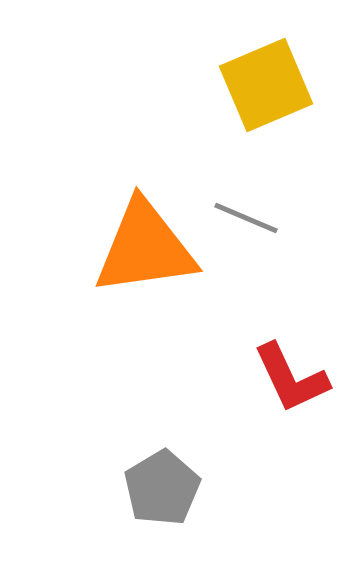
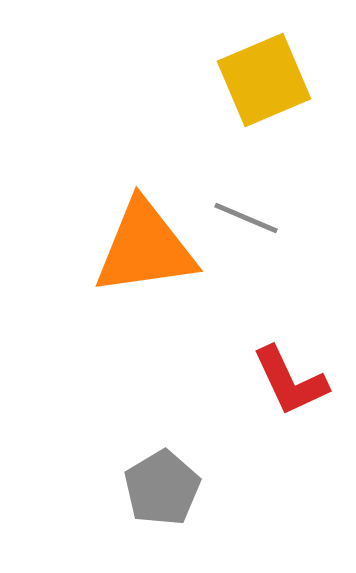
yellow square: moved 2 px left, 5 px up
red L-shape: moved 1 px left, 3 px down
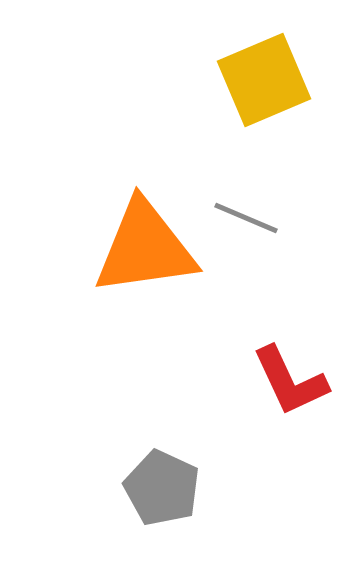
gray pentagon: rotated 16 degrees counterclockwise
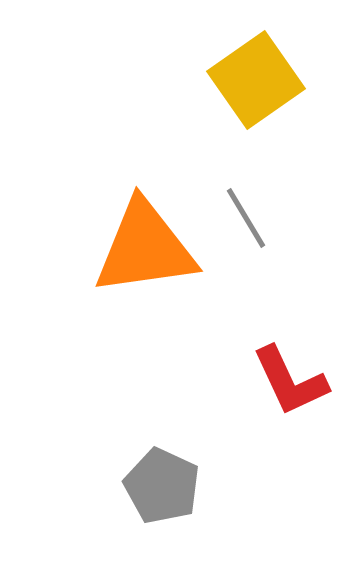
yellow square: moved 8 px left; rotated 12 degrees counterclockwise
gray line: rotated 36 degrees clockwise
gray pentagon: moved 2 px up
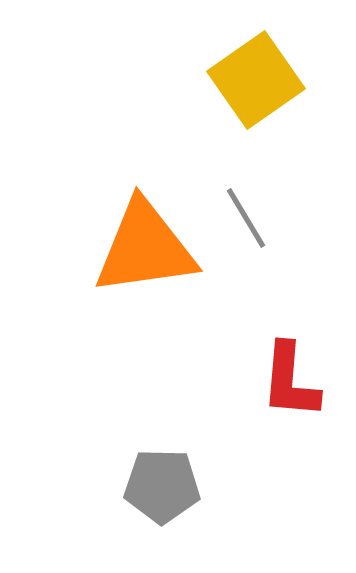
red L-shape: rotated 30 degrees clockwise
gray pentagon: rotated 24 degrees counterclockwise
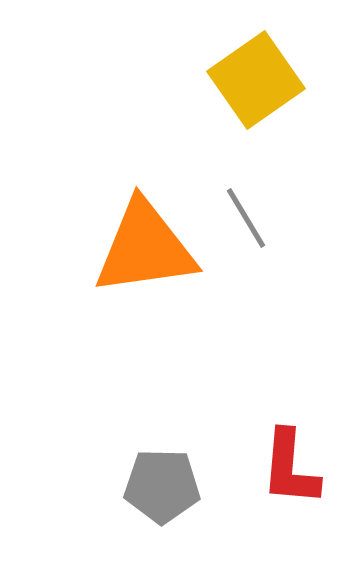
red L-shape: moved 87 px down
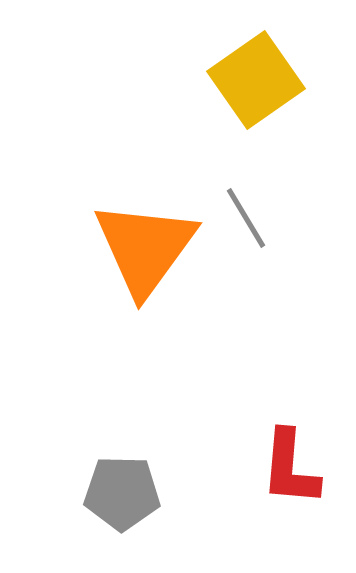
orange triangle: rotated 46 degrees counterclockwise
gray pentagon: moved 40 px left, 7 px down
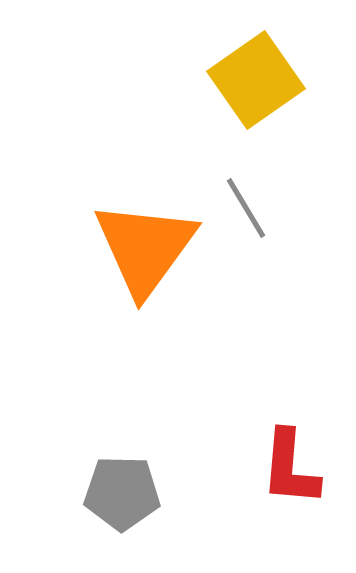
gray line: moved 10 px up
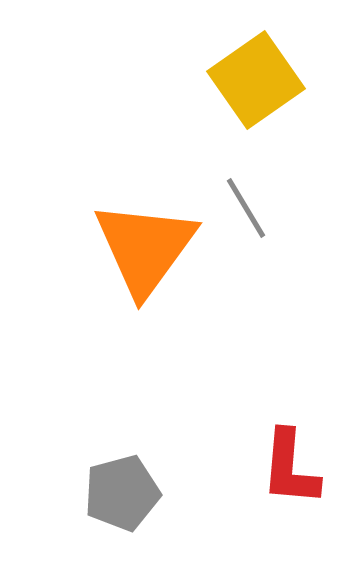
gray pentagon: rotated 16 degrees counterclockwise
